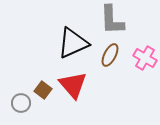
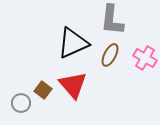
gray L-shape: rotated 8 degrees clockwise
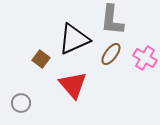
black triangle: moved 1 px right, 4 px up
brown ellipse: moved 1 px right, 1 px up; rotated 10 degrees clockwise
brown square: moved 2 px left, 31 px up
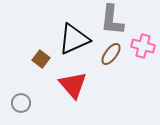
pink cross: moved 2 px left, 12 px up; rotated 15 degrees counterclockwise
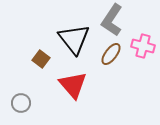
gray L-shape: rotated 28 degrees clockwise
black triangle: rotated 44 degrees counterclockwise
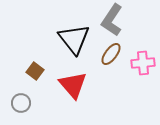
pink cross: moved 17 px down; rotated 20 degrees counterclockwise
brown square: moved 6 px left, 12 px down
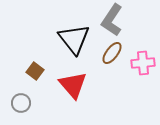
brown ellipse: moved 1 px right, 1 px up
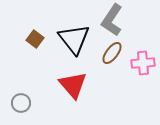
brown square: moved 32 px up
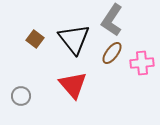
pink cross: moved 1 px left
gray circle: moved 7 px up
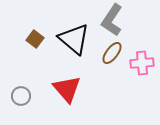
black triangle: rotated 12 degrees counterclockwise
red triangle: moved 6 px left, 4 px down
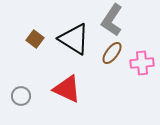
black triangle: rotated 8 degrees counterclockwise
red triangle: rotated 24 degrees counterclockwise
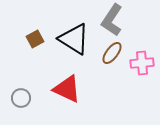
brown square: rotated 24 degrees clockwise
gray circle: moved 2 px down
